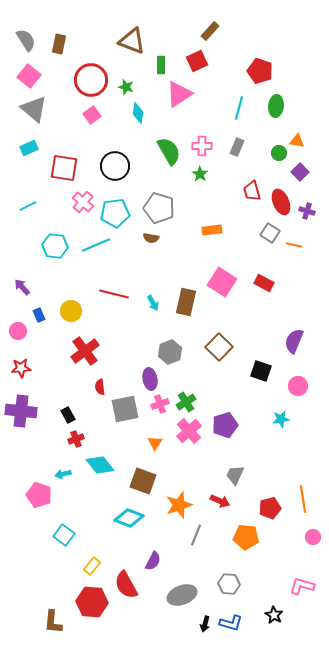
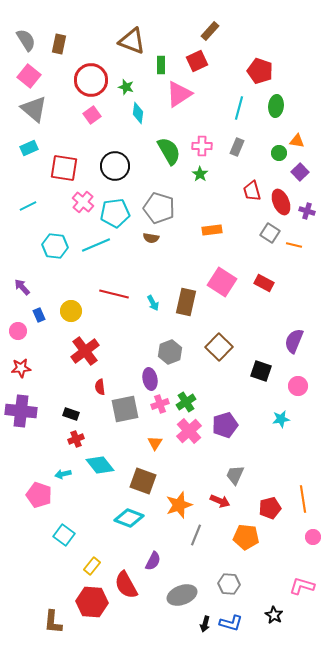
black rectangle at (68, 415): moved 3 px right, 1 px up; rotated 42 degrees counterclockwise
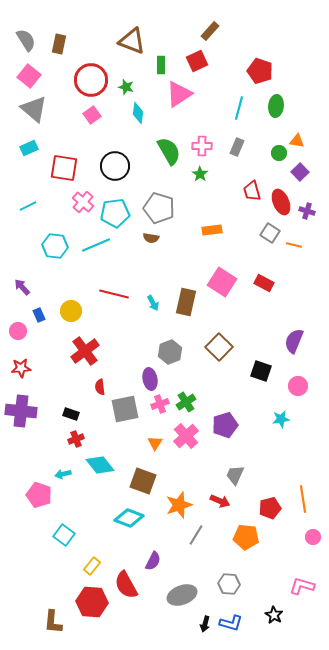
pink cross at (189, 431): moved 3 px left, 5 px down
gray line at (196, 535): rotated 10 degrees clockwise
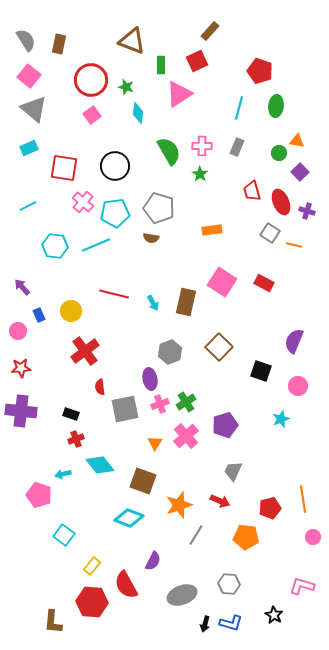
cyan star at (281, 419): rotated 12 degrees counterclockwise
gray trapezoid at (235, 475): moved 2 px left, 4 px up
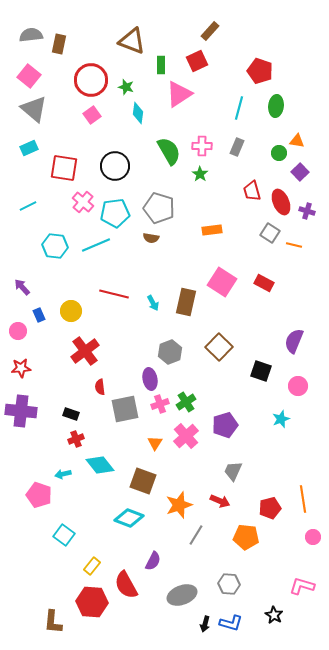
gray semicircle at (26, 40): moved 5 px right, 5 px up; rotated 65 degrees counterclockwise
